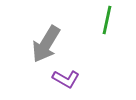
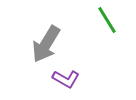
green line: rotated 44 degrees counterclockwise
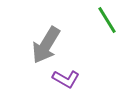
gray arrow: moved 1 px down
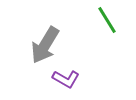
gray arrow: moved 1 px left
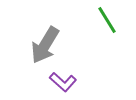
purple L-shape: moved 3 px left, 3 px down; rotated 12 degrees clockwise
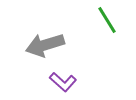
gray arrow: rotated 42 degrees clockwise
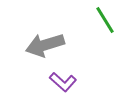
green line: moved 2 px left
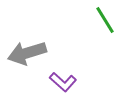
gray arrow: moved 18 px left, 8 px down
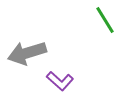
purple L-shape: moved 3 px left, 1 px up
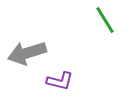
purple L-shape: rotated 28 degrees counterclockwise
